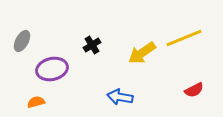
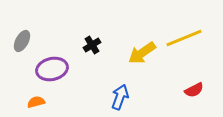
blue arrow: rotated 100 degrees clockwise
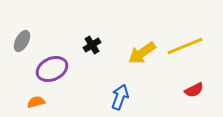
yellow line: moved 1 px right, 8 px down
purple ellipse: rotated 12 degrees counterclockwise
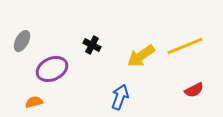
black cross: rotated 30 degrees counterclockwise
yellow arrow: moved 1 px left, 3 px down
orange semicircle: moved 2 px left
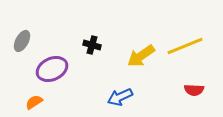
black cross: rotated 12 degrees counterclockwise
red semicircle: rotated 30 degrees clockwise
blue arrow: rotated 135 degrees counterclockwise
orange semicircle: rotated 18 degrees counterclockwise
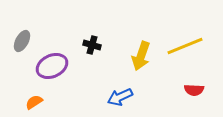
yellow arrow: rotated 36 degrees counterclockwise
purple ellipse: moved 3 px up
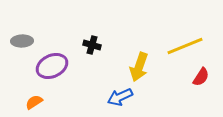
gray ellipse: rotated 60 degrees clockwise
yellow arrow: moved 2 px left, 11 px down
red semicircle: moved 7 px right, 13 px up; rotated 60 degrees counterclockwise
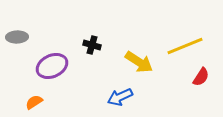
gray ellipse: moved 5 px left, 4 px up
yellow arrow: moved 5 px up; rotated 76 degrees counterclockwise
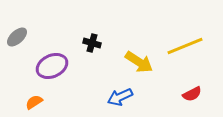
gray ellipse: rotated 40 degrees counterclockwise
black cross: moved 2 px up
red semicircle: moved 9 px left, 17 px down; rotated 30 degrees clockwise
